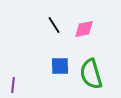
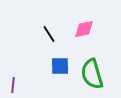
black line: moved 5 px left, 9 px down
green semicircle: moved 1 px right
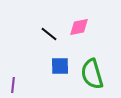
pink diamond: moved 5 px left, 2 px up
black line: rotated 18 degrees counterclockwise
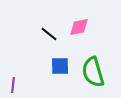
green semicircle: moved 1 px right, 2 px up
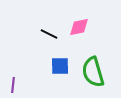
black line: rotated 12 degrees counterclockwise
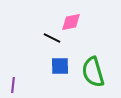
pink diamond: moved 8 px left, 5 px up
black line: moved 3 px right, 4 px down
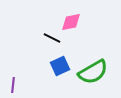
blue square: rotated 24 degrees counterclockwise
green semicircle: rotated 104 degrees counterclockwise
